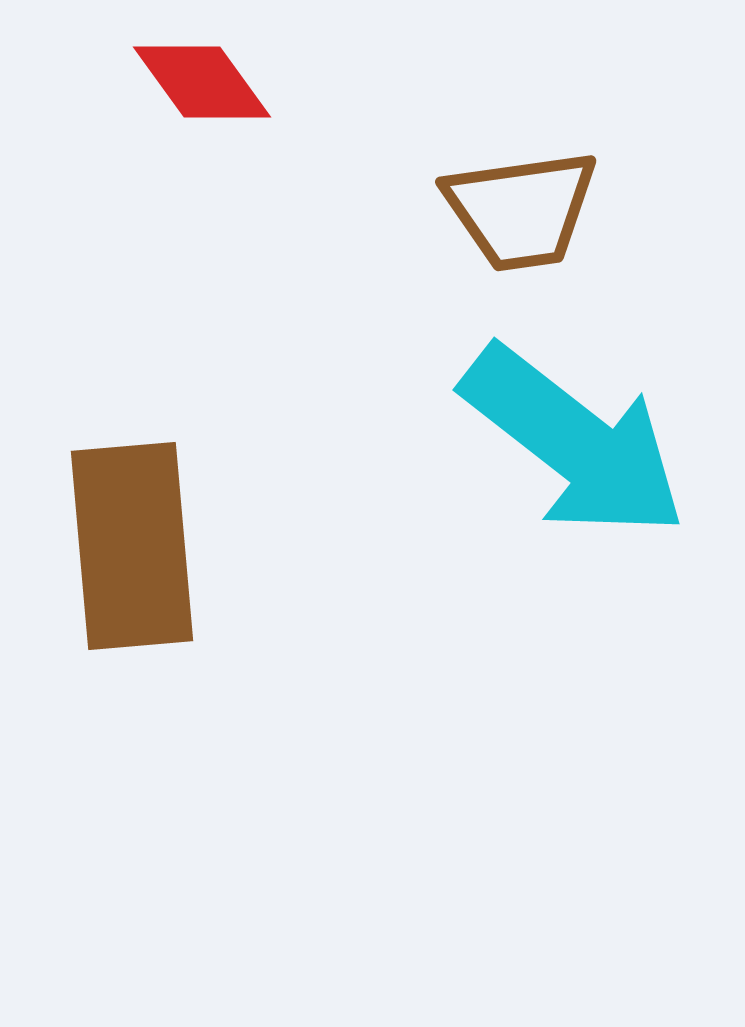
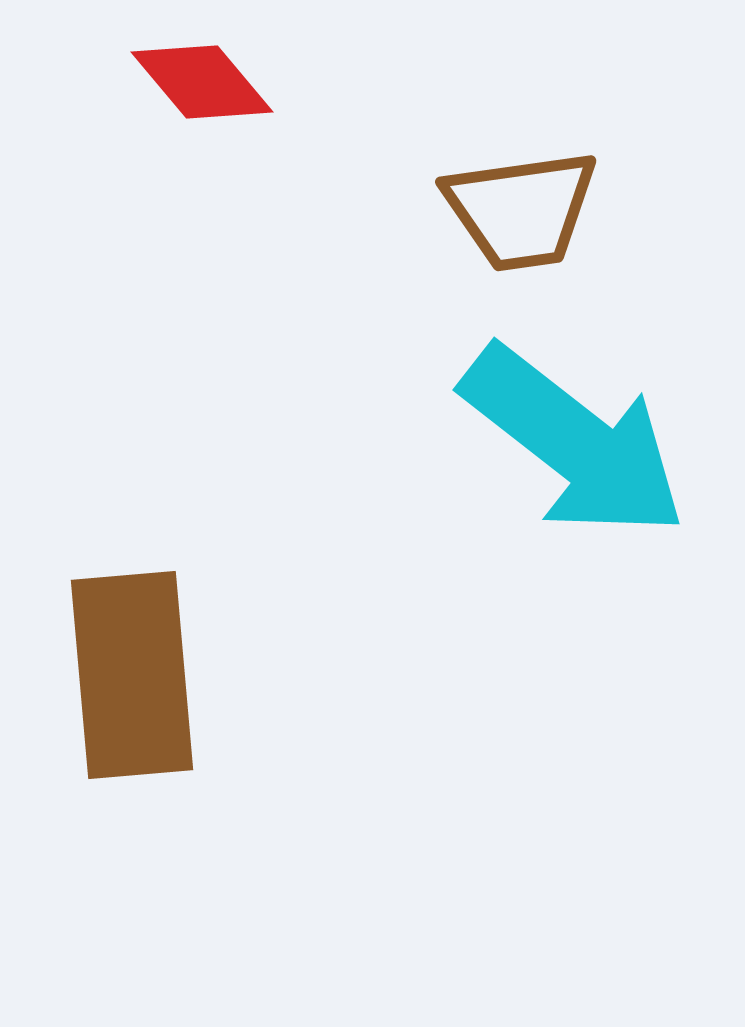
red diamond: rotated 4 degrees counterclockwise
brown rectangle: moved 129 px down
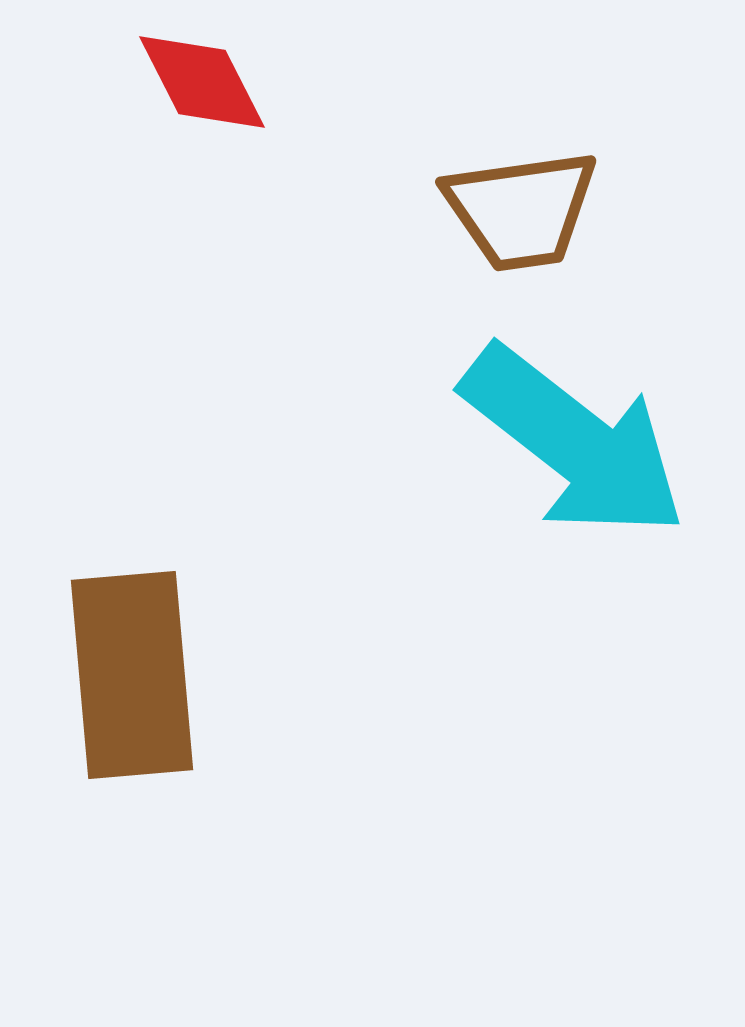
red diamond: rotated 13 degrees clockwise
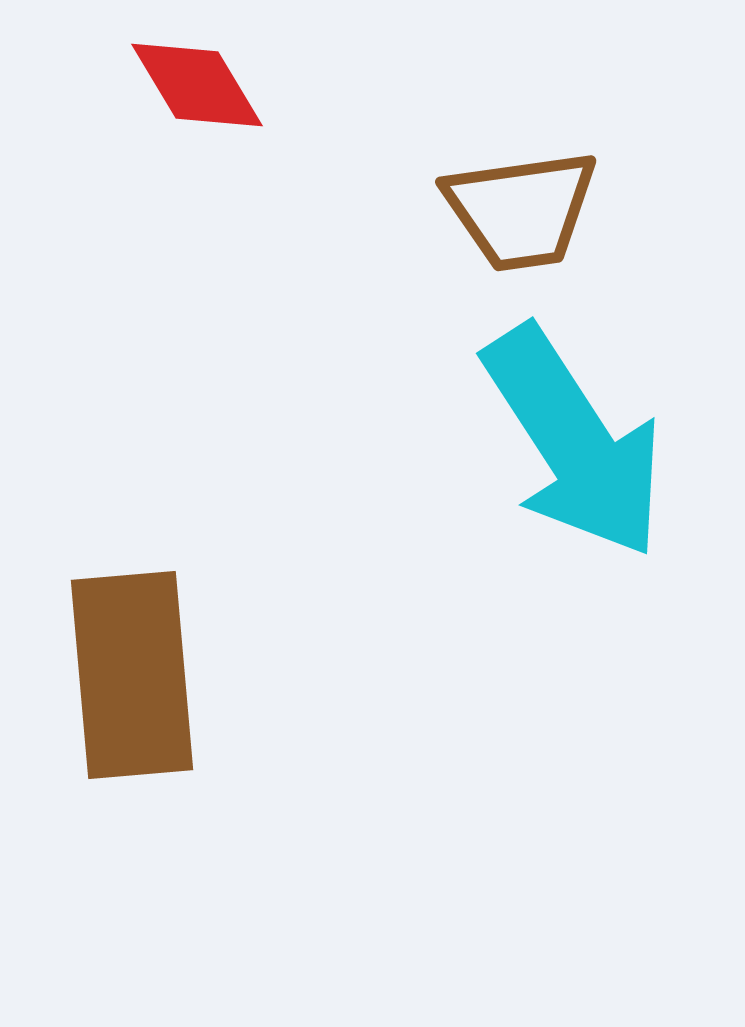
red diamond: moved 5 px left, 3 px down; rotated 4 degrees counterclockwise
cyan arrow: rotated 19 degrees clockwise
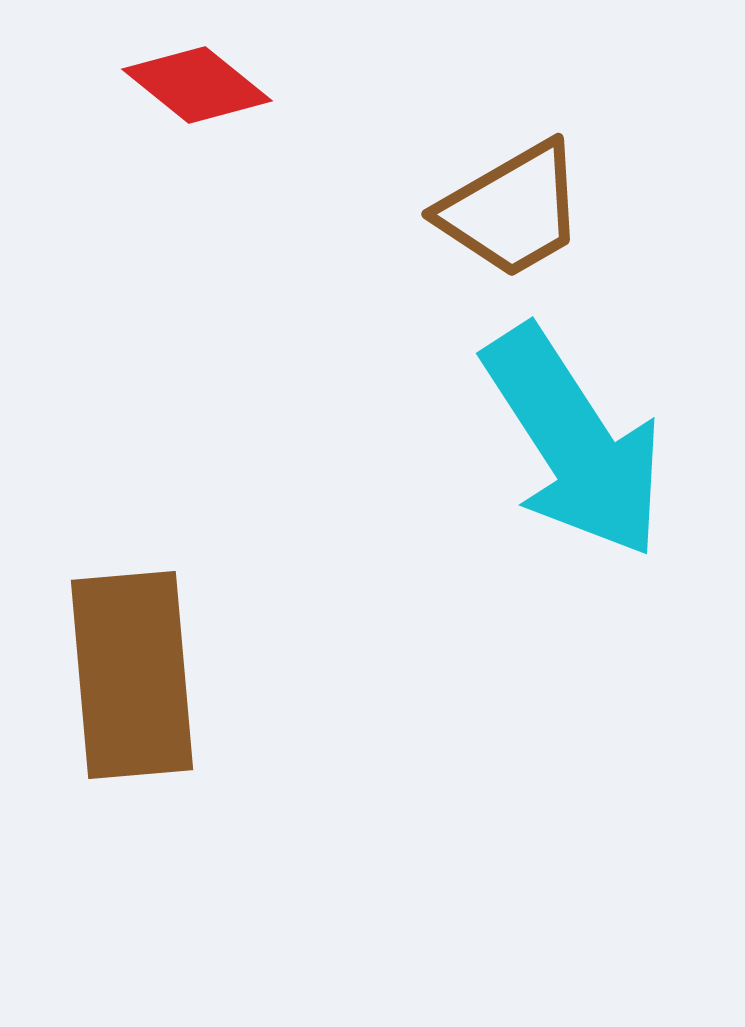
red diamond: rotated 20 degrees counterclockwise
brown trapezoid: moved 9 px left; rotated 22 degrees counterclockwise
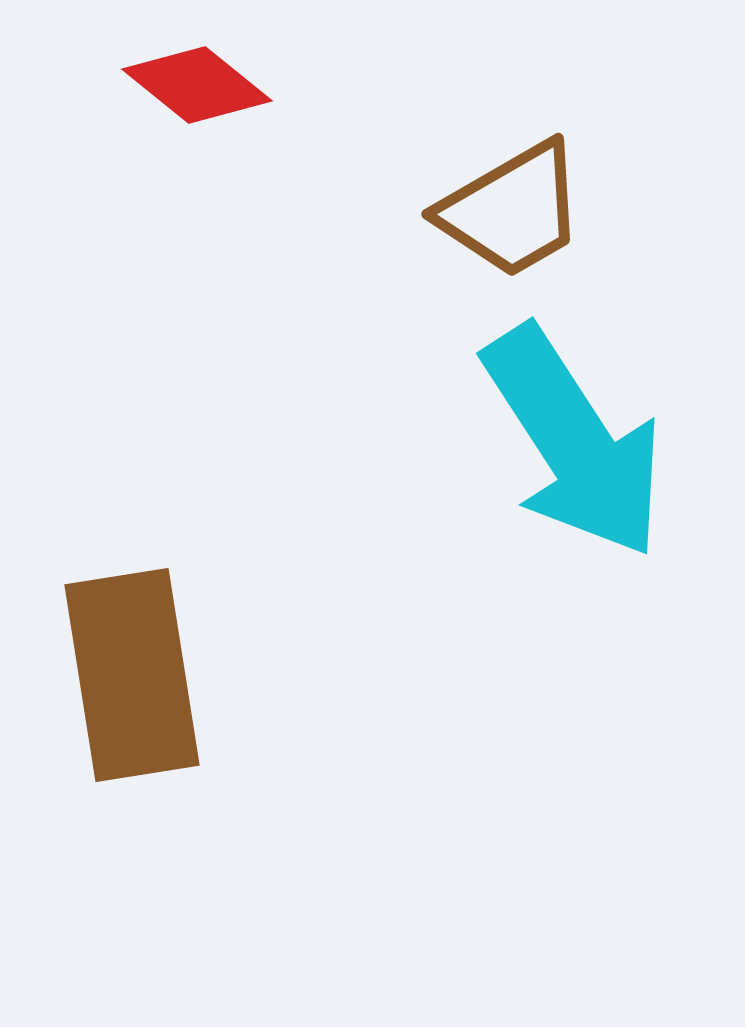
brown rectangle: rotated 4 degrees counterclockwise
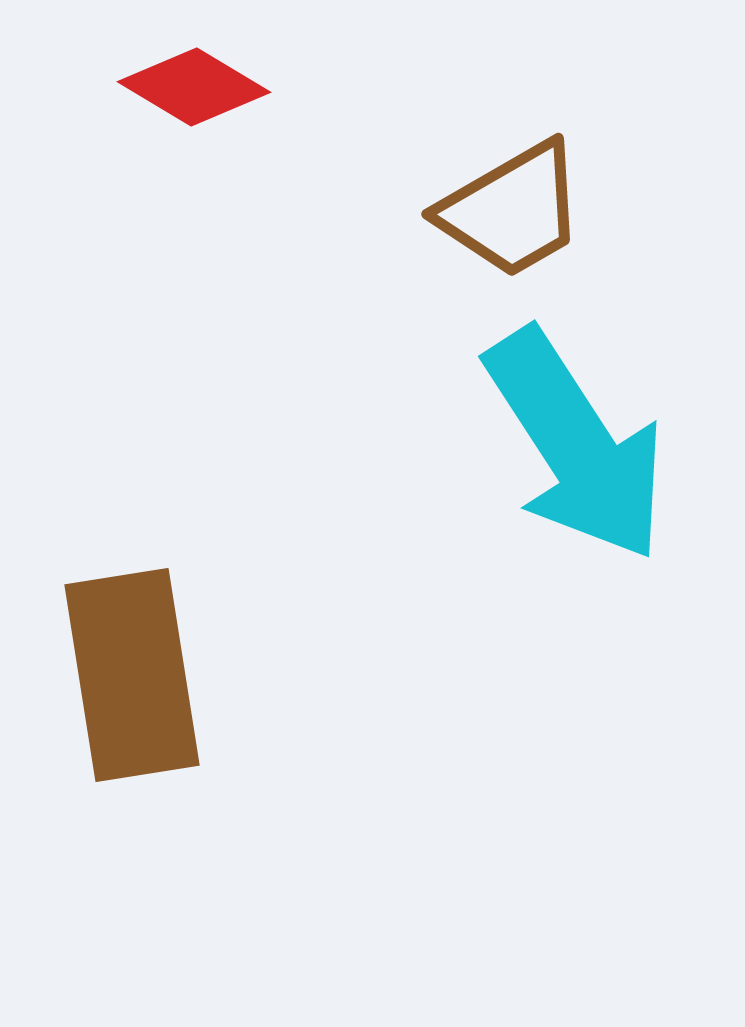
red diamond: moved 3 px left, 2 px down; rotated 8 degrees counterclockwise
cyan arrow: moved 2 px right, 3 px down
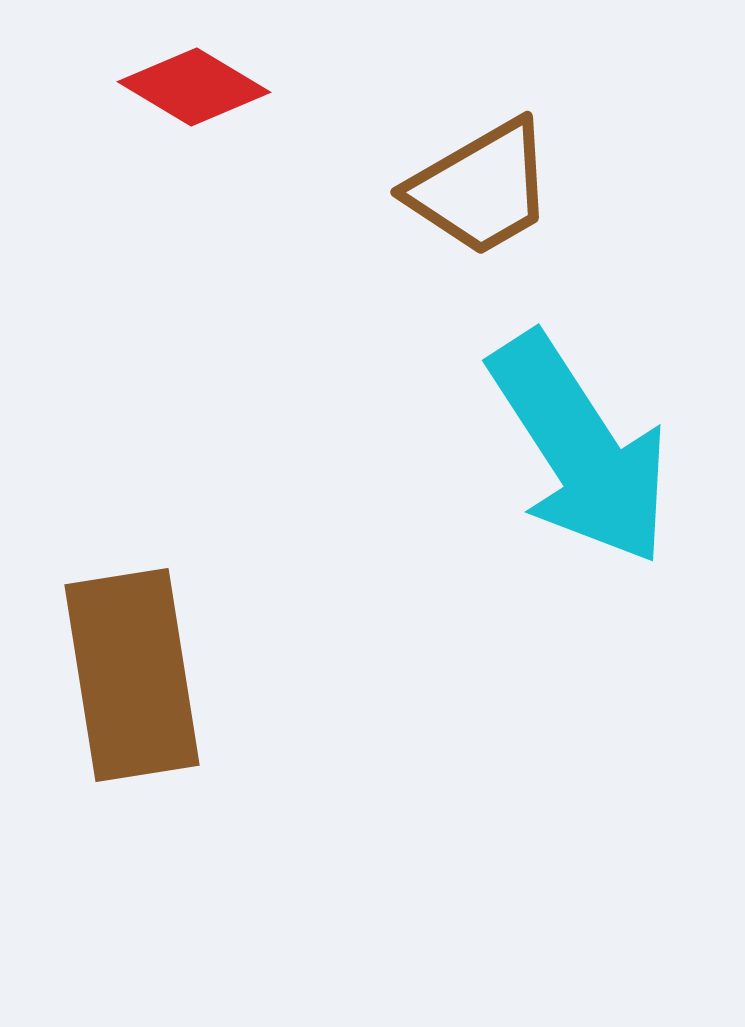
brown trapezoid: moved 31 px left, 22 px up
cyan arrow: moved 4 px right, 4 px down
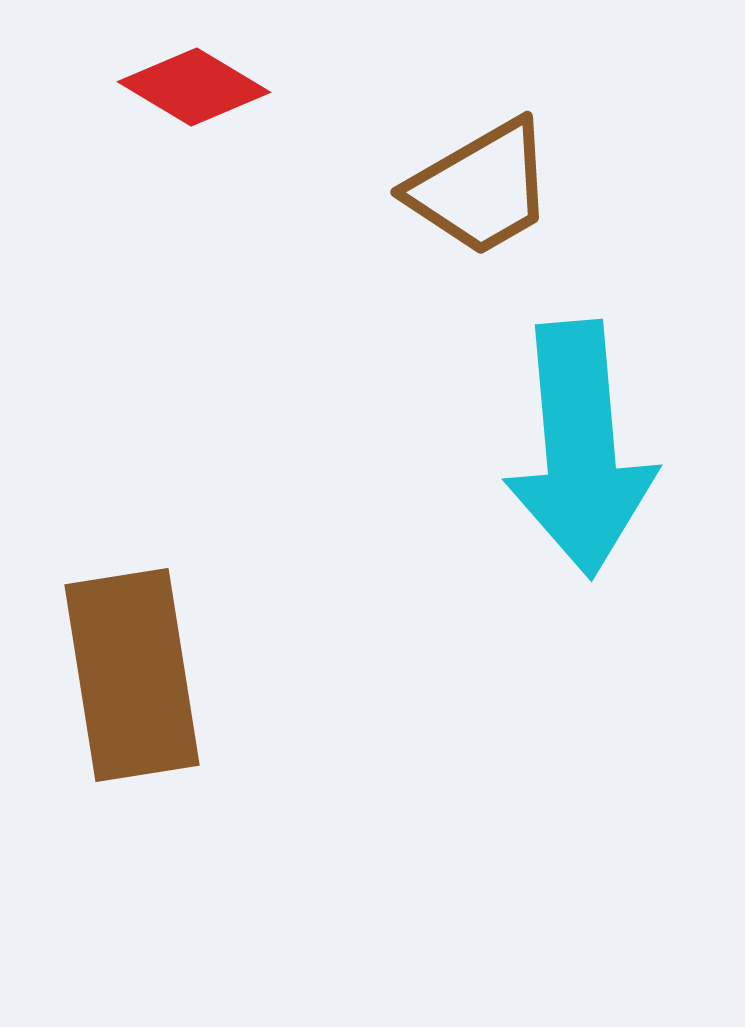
cyan arrow: rotated 28 degrees clockwise
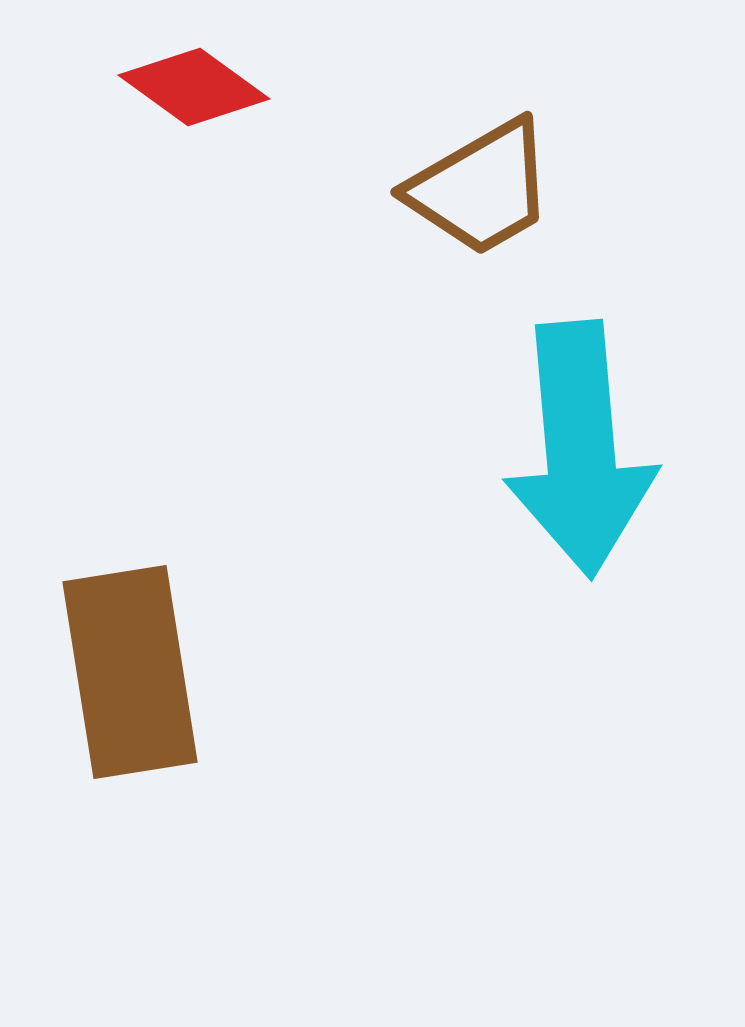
red diamond: rotated 5 degrees clockwise
brown rectangle: moved 2 px left, 3 px up
